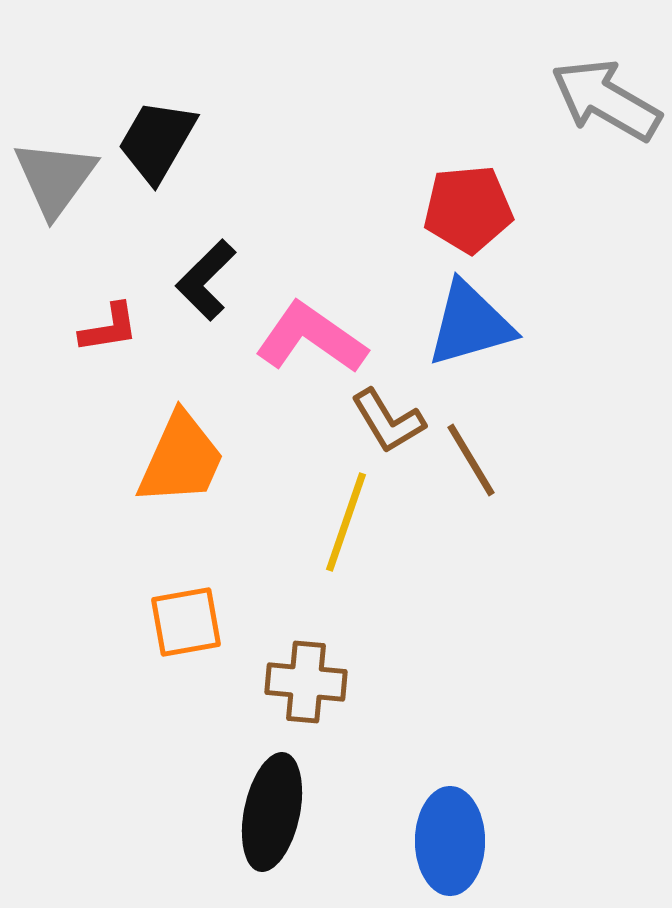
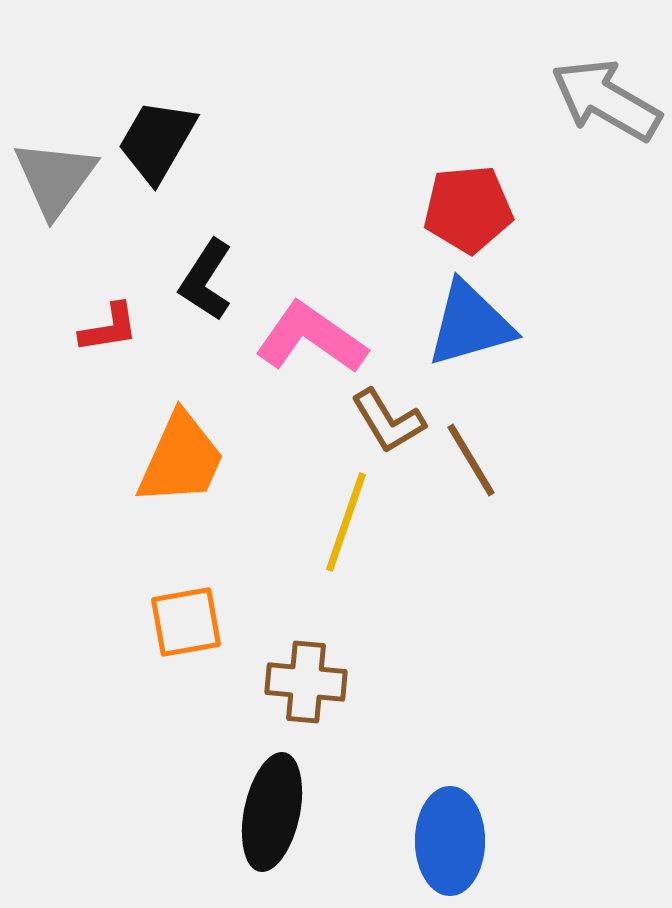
black L-shape: rotated 12 degrees counterclockwise
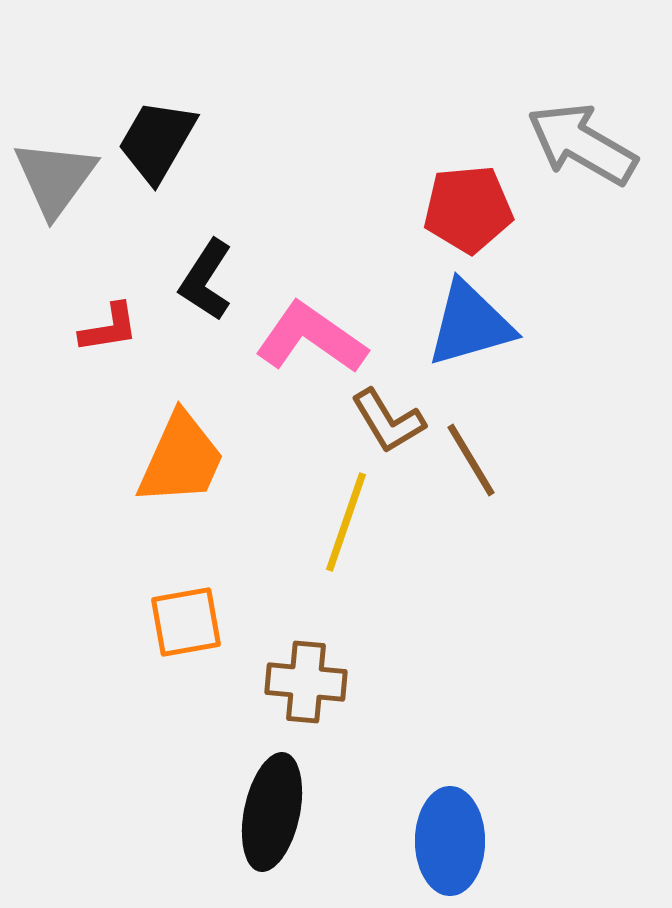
gray arrow: moved 24 px left, 44 px down
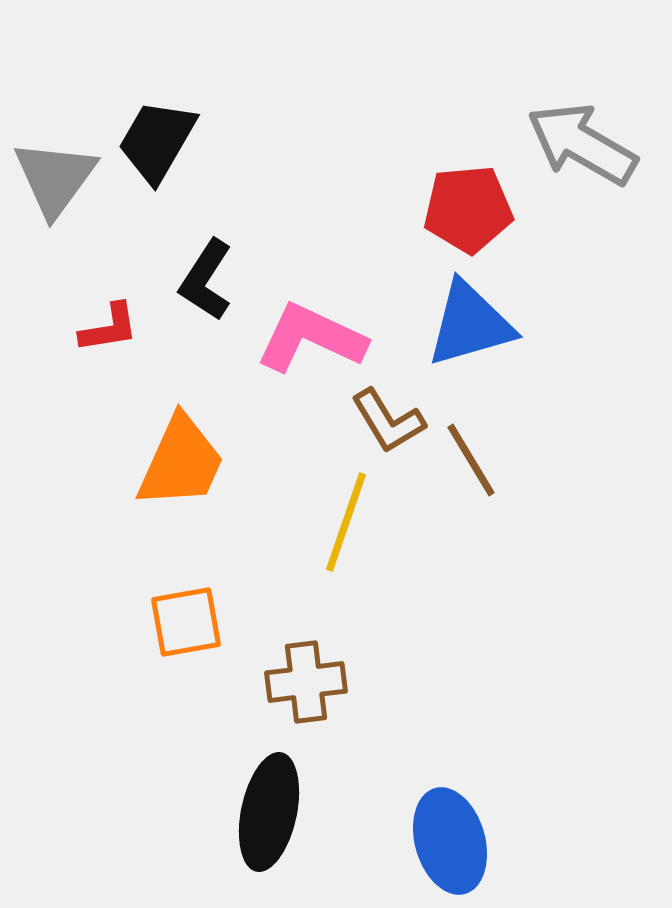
pink L-shape: rotated 10 degrees counterclockwise
orange trapezoid: moved 3 px down
brown cross: rotated 12 degrees counterclockwise
black ellipse: moved 3 px left
blue ellipse: rotated 16 degrees counterclockwise
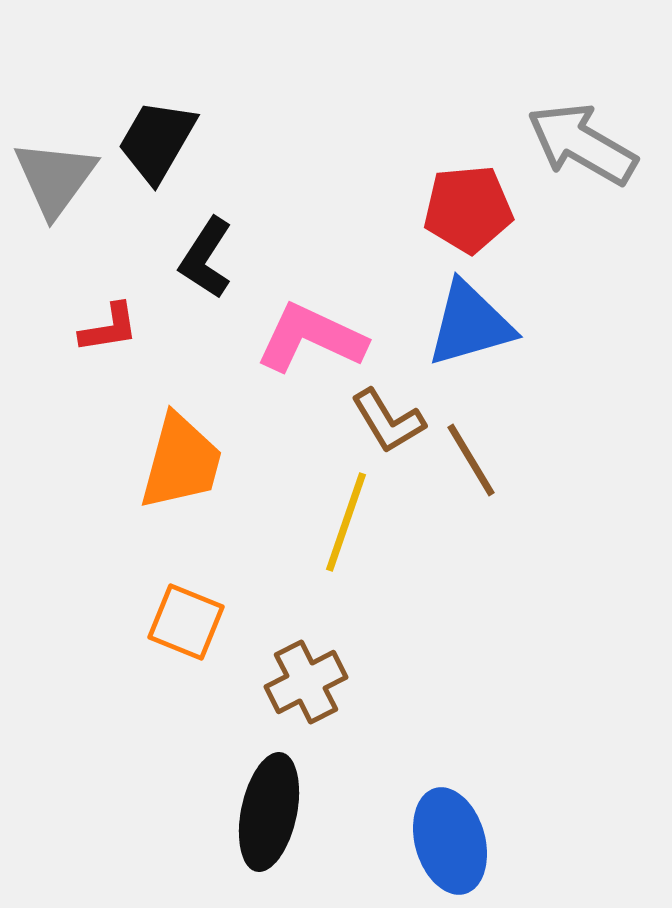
black L-shape: moved 22 px up
orange trapezoid: rotated 9 degrees counterclockwise
orange square: rotated 32 degrees clockwise
brown cross: rotated 20 degrees counterclockwise
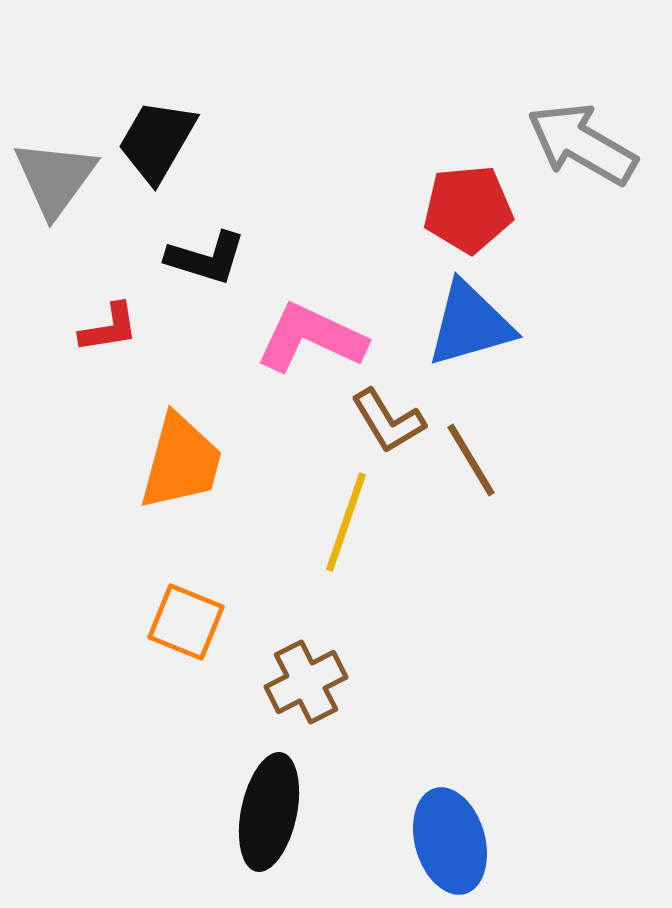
black L-shape: rotated 106 degrees counterclockwise
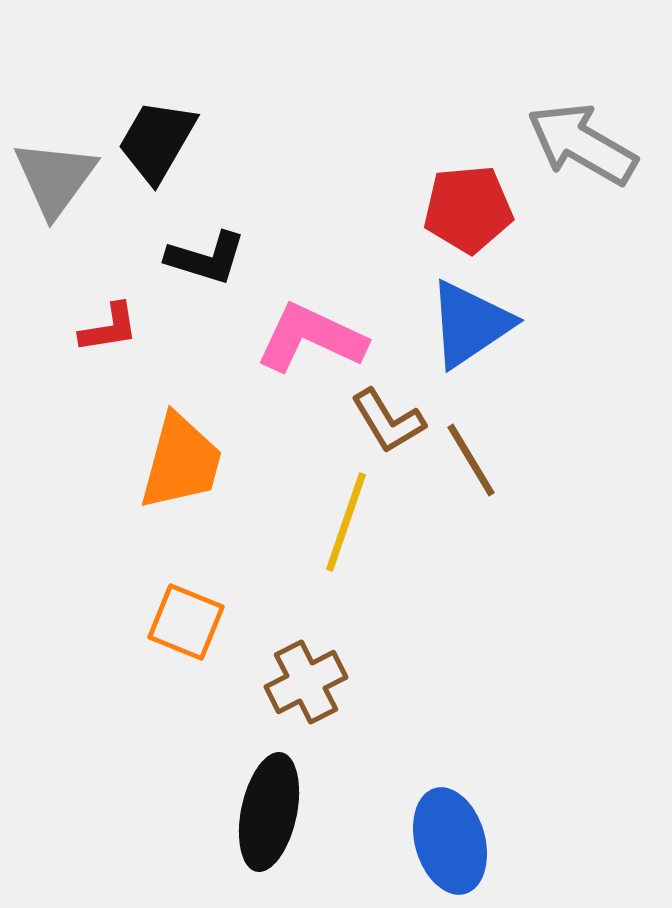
blue triangle: rotated 18 degrees counterclockwise
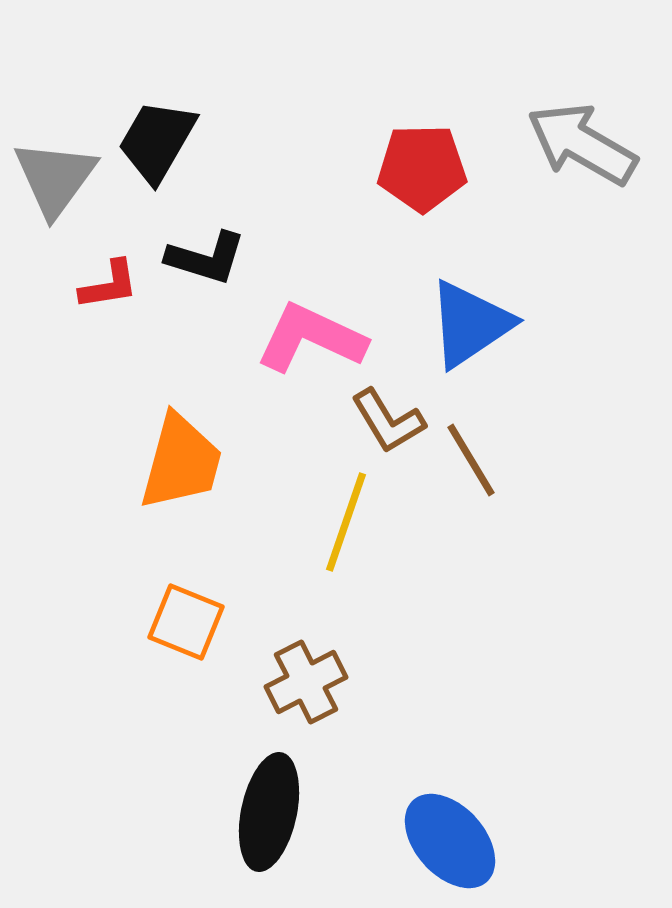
red pentagon: moved 46 px left, 41 px up; rotated 4 degrees clockwise
red L-shape: moved 43 px up
blue ellipse: rotated 26 degrees counterclockwise
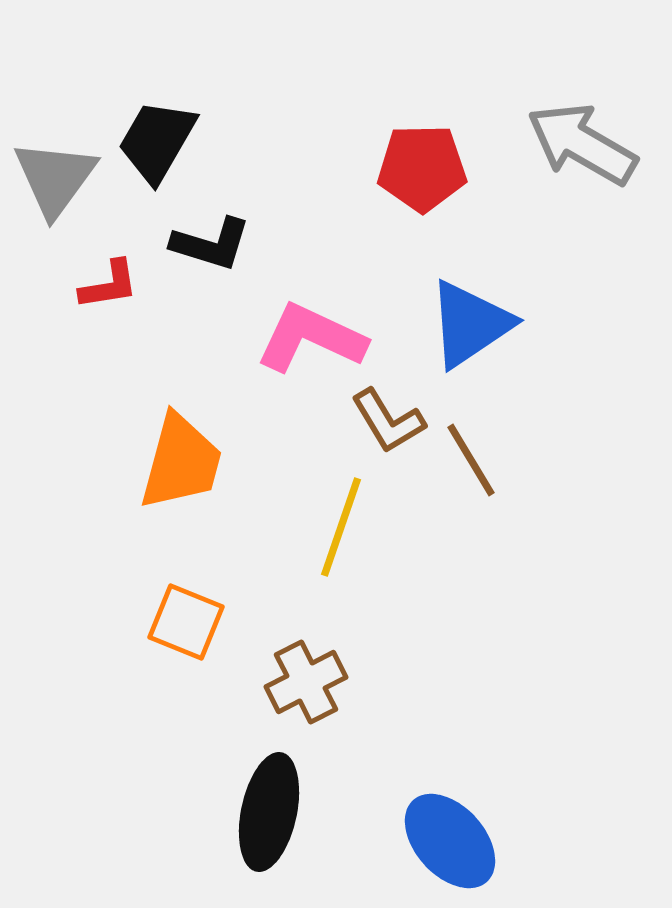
black L-shape: moved 5 px right, 14 px up
yellow line: moved 5 px left, 5 px down
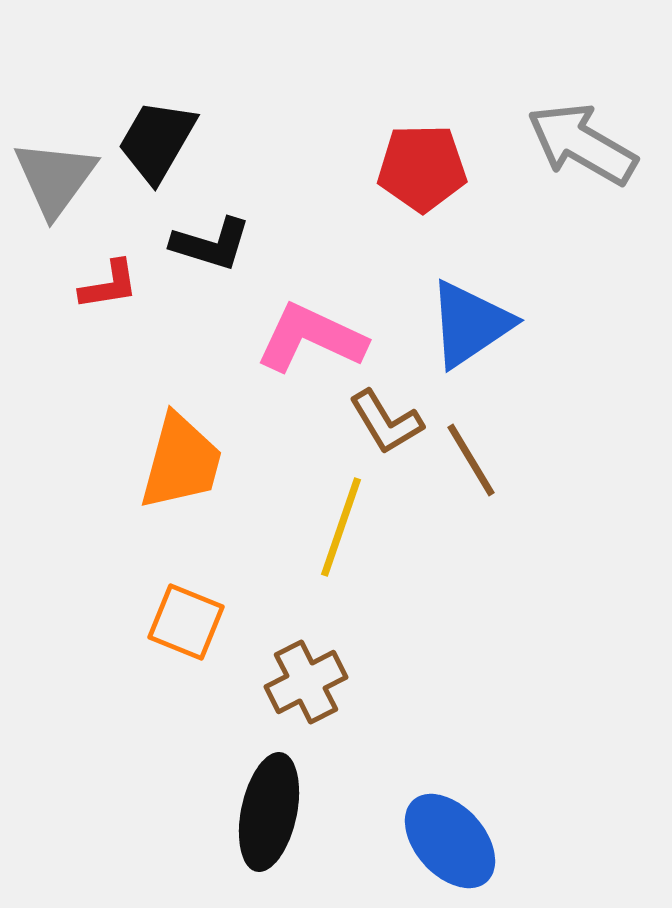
brown L-shape: moved 2 px left, 1 px down
